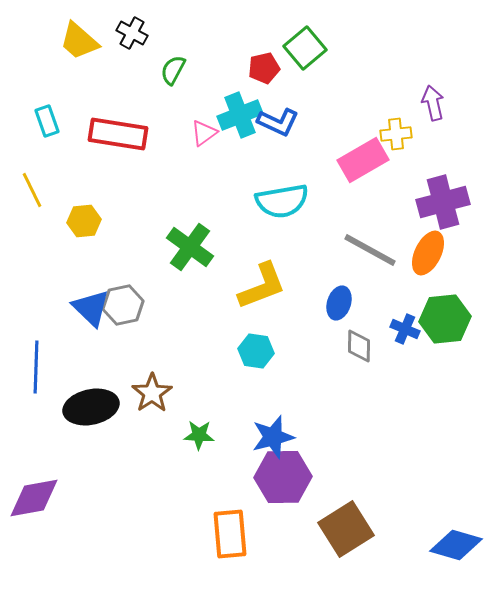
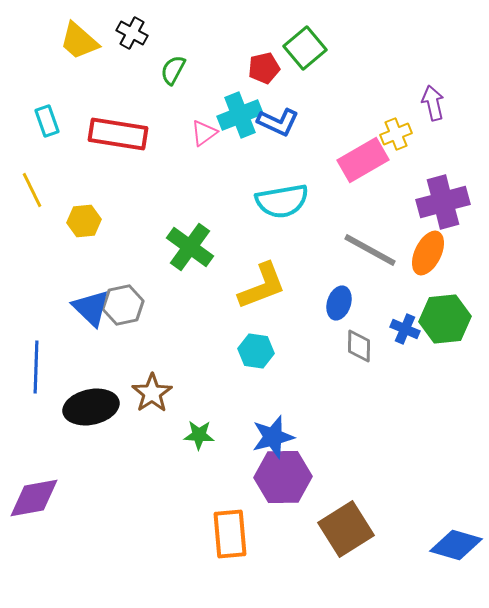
yellow cross: rotated 16 degrees counterclockwise
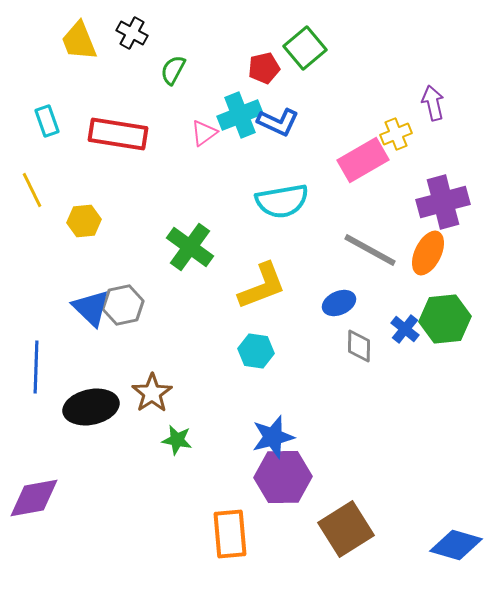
yellow trapezoid: rotated 27 degrees clockwise
blue ellipse: rotated 48 degrees clockwise
blue cross: rotated 16 degrees clockwise
green star: moved 22 px left, 5 px down; rotated 8 degrees clockwise
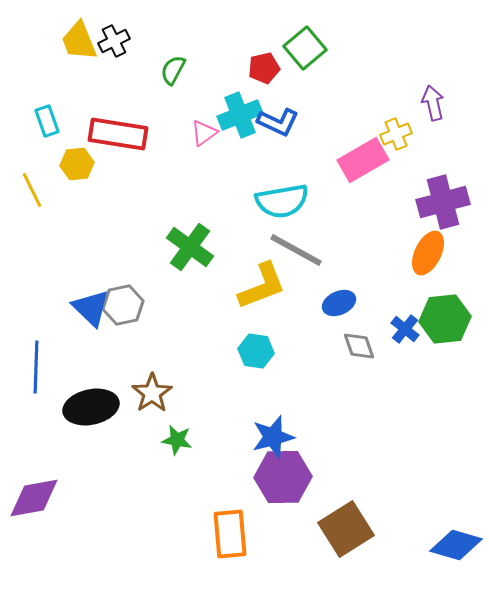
black cross: moved 18 px left, 8 px down; rotated 36 degrees clockwise
yellow hexagon: moved 7 px left, 57 px up
gray line: moved 74 px left
gray diamond: rotated 20 degrees counterclockwise
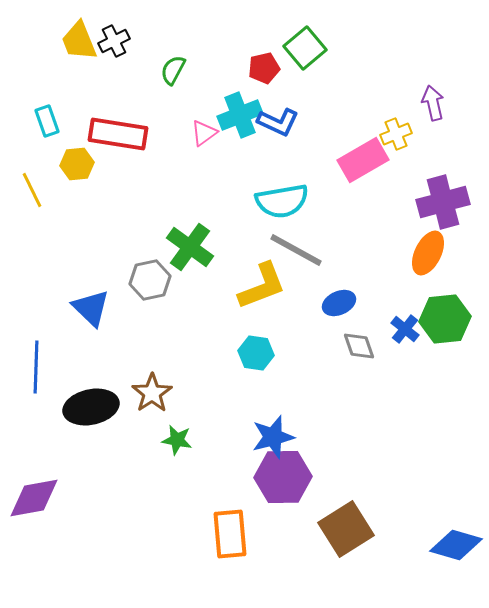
gray hexagon: moved 27 px right, 25 px up
cyan hexagon: moved 2 px down
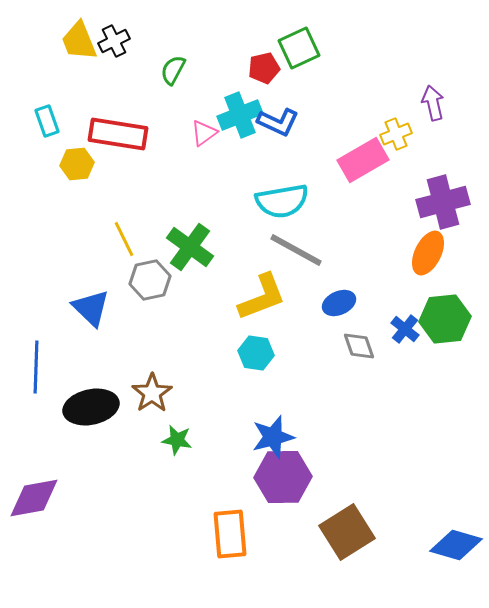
green square: moved 6 px left; rotated 15 degrees clockwise
yellow line: moved 92 px right, 49 px down
yellow L-shape: moved 11 px down
brown square: moved 1 px right, 3 px down
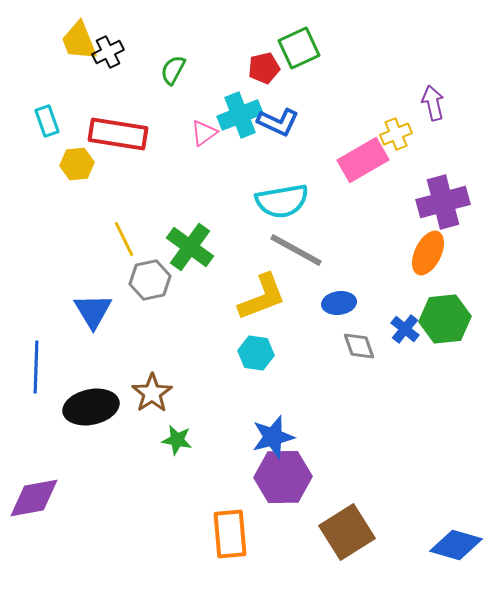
black cross: moved 6 px left, 11 px down
blue ellipse: rotated 16 degrees clockwise
blue triangle: moved 2 px right, 3 px down; rotated 15 degrees clockwise
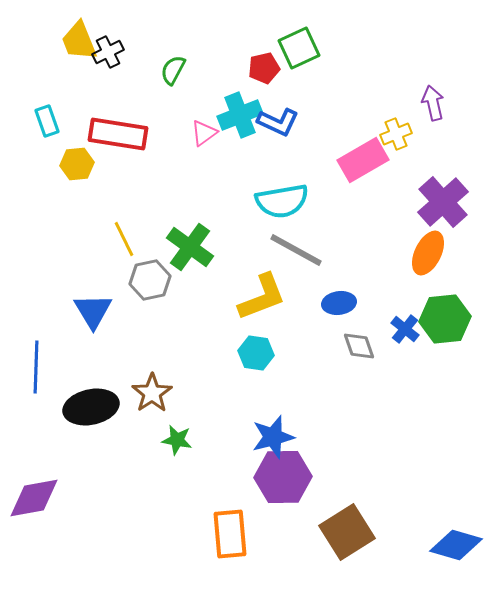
purple cross: rotated 27 degrees counterclockwise
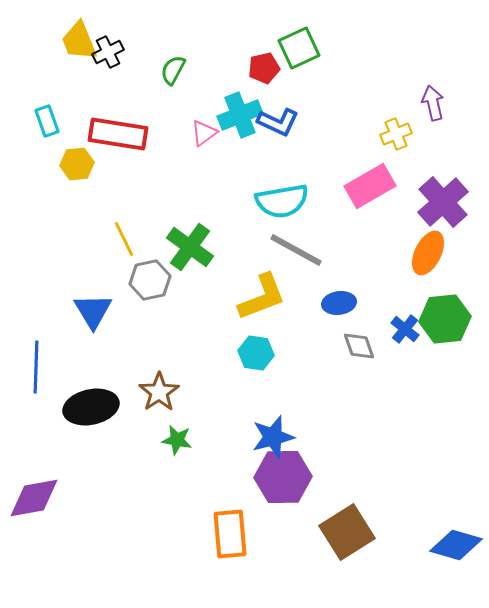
pink rectangle: moved 7 px right, 26 px down
brown star: moved 7 px right, 1 px up
